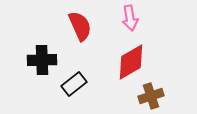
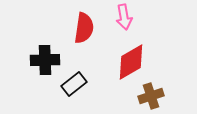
pink arrow: moved 6 px left, 1 px up
red semicircle: moved 4 px right, 2 px down; rotated 32 degrees clockwise
black cross: moved 3 px right
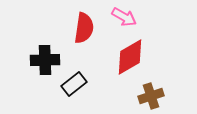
pink arrow: rotated 50 degrees counterclockwise
red diamond: moved 1 px left, 5 px up
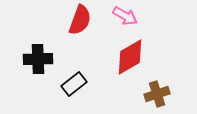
pink arrow: moved 1 px right, 1 px up
red semicircle: moved 4 px left, 8 px up; rotated 12 degrees clockwise
black cross: moved 7 px left, 1 px up
brown cross: moved 6 px right, 2 px up
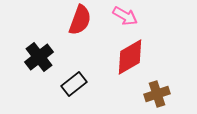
black cross: moved 1 px right, 2 px up; rotated 36 degrees counterclockwise
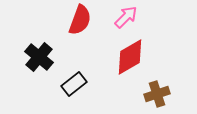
pink arrow: moved 1 px right, 1 px down; rotated 75 degrees counterclockwise
black cross: rotated 12 degrees counterclockwise
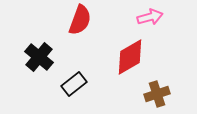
pink arrow: moved 24 px right; rotated 30 degrees clockwise
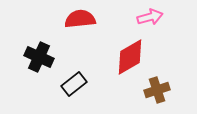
red semicircle: moved 1 px up; rotated 116 degrees counterclockwise
black cross: rotated 16 degrees counterclockwise
brown cross: moved 4 px up
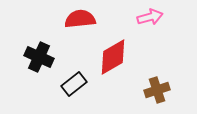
red diamond: moved 17 px left
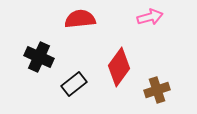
red diamond: moved 6 px right, 10 px down; rotated 24 degrees counterclockwise
